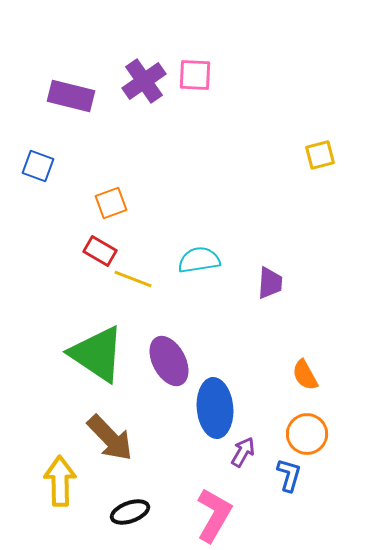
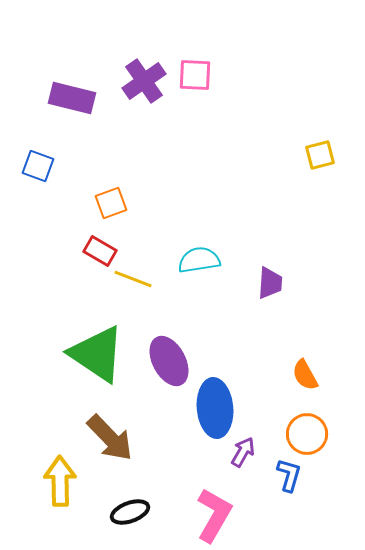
purple rectangle: moved 1 px right, 2 px down
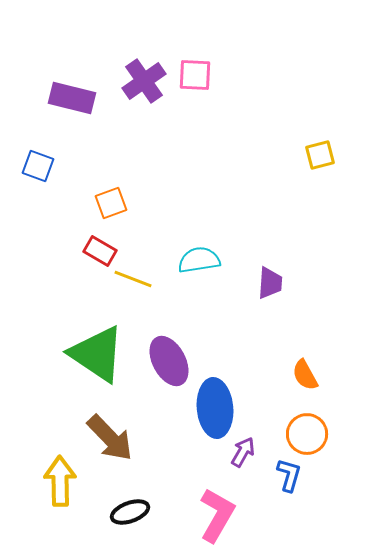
pink L-shape: moved 3 px right
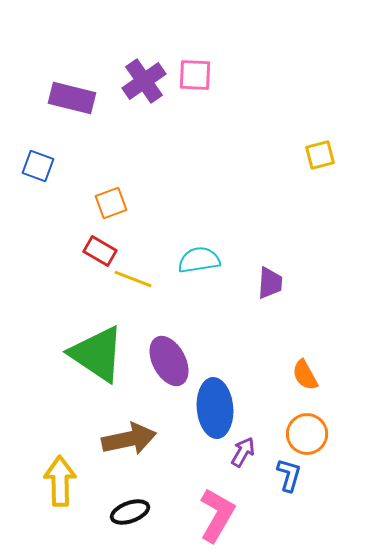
brown arrow: moved 19 px right, 1 px down; rotated 58 degrees counterclockwise
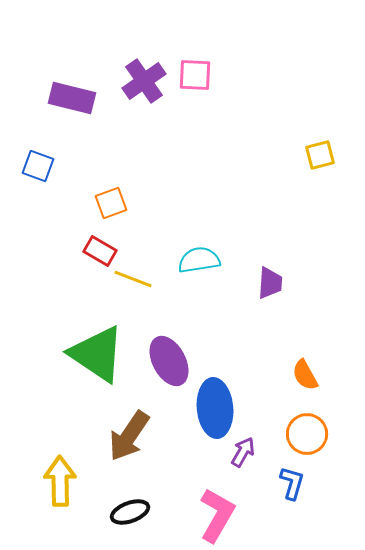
brown arrow: moved 3 px up; rotated 136 degrees clockwise
blue L-shape: moved 3 px right, 8 px down
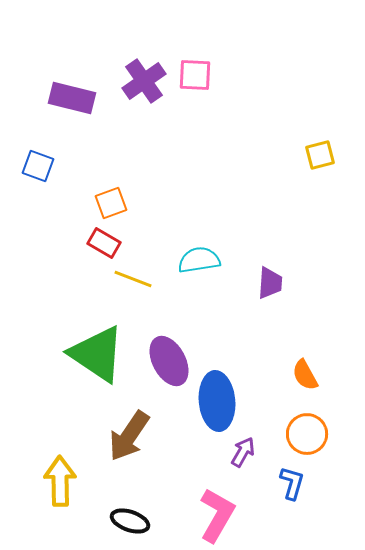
red rectangle: moved 4 px right, 8 px up
blue ellipse: moved 2 px right, 7 px up
black ellipse: moved 9 px down; rotated 39 degrees clockwise
